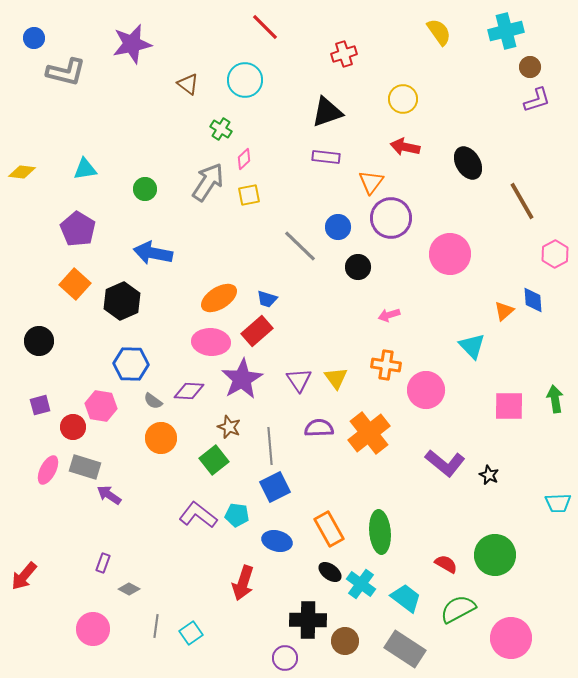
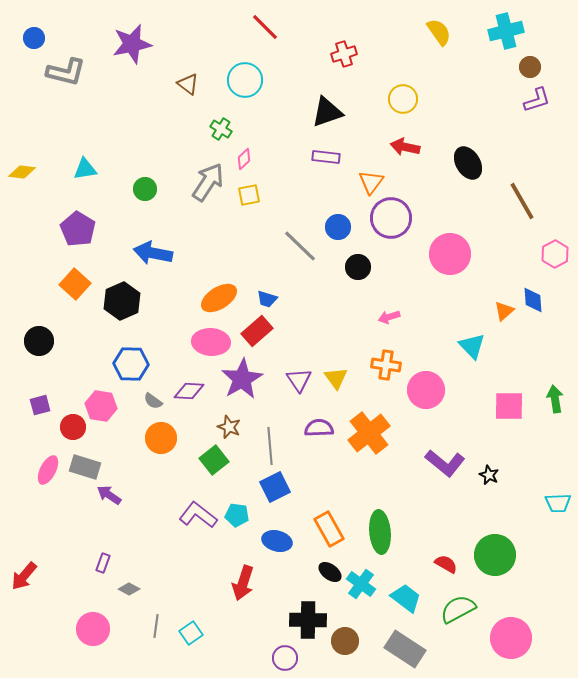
pink arrow at (389, 315): moved 2 px down
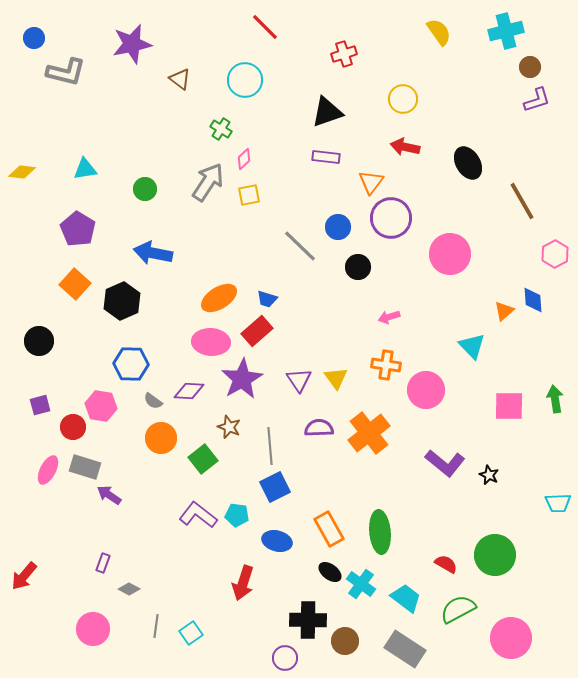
brown triangle at (188, 84): moved 8 px left, 5 px up
green square at (214, 460): moved 11 px left, 1 px up
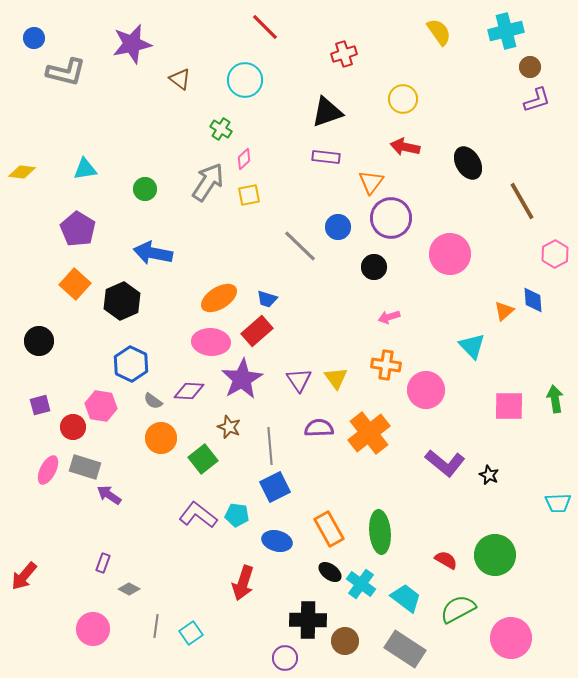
black circle at (358, 267): moved 16 px right
blue hexagon at (131, 364): rotated 24 degrees clockwise
red semicircle at (446, 564): moved 4 px up
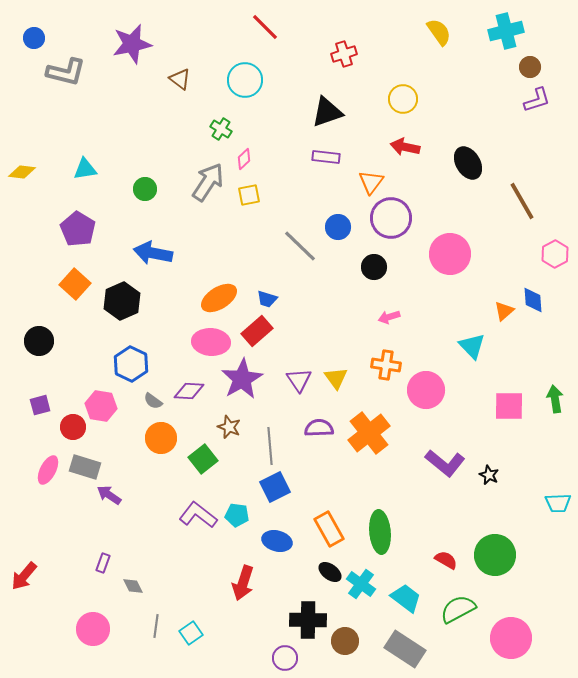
gray diamond at (129, 589): moved 4 px right, 3 px up; rotated 35 degrees clockwise
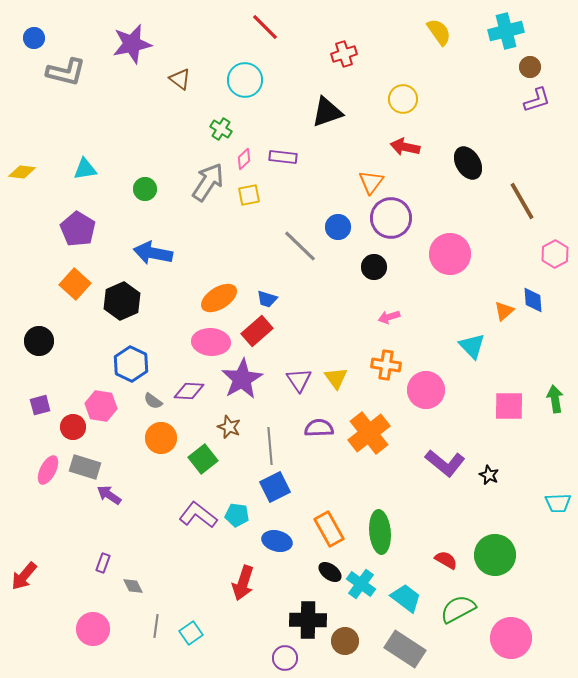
purple rectangle at (326, 157): moved 43 px left
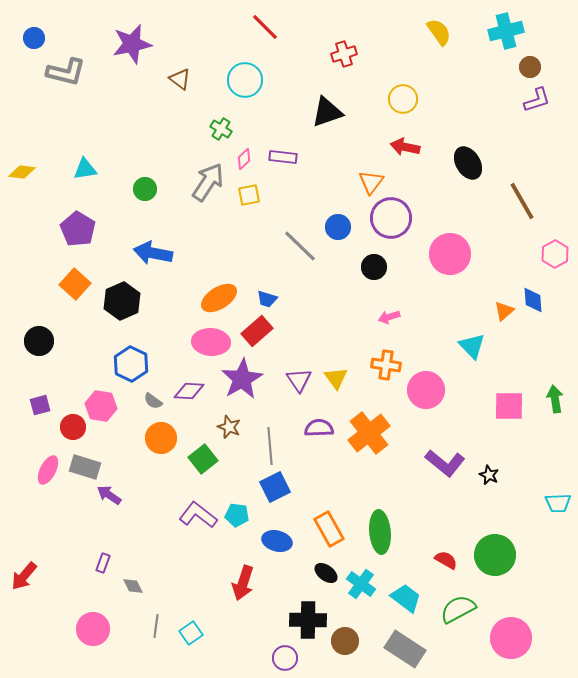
black ellipse at (330, 572): moved 4 px left, 1 px down
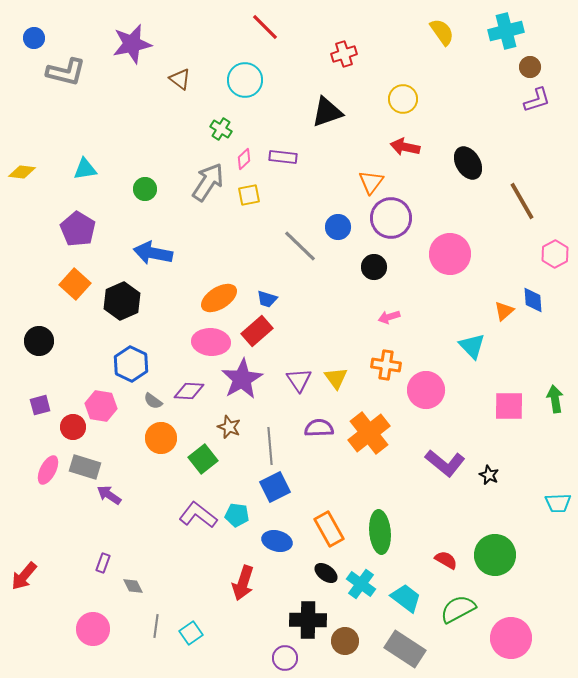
yellow semicircle at (439, 32): moved 3 px right
